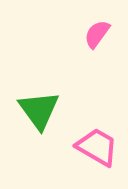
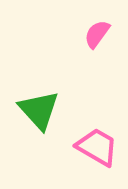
green triangle: rotated 6 degrees counterclockwise
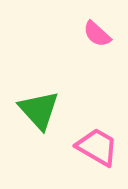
pink semicircle: rotated 84 degrees counterclockwise
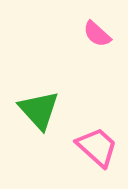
pink trapezoid: rotated 12 degrees clockwise
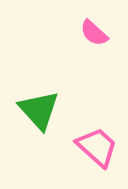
pink semicircle: moved 3 px left, 1 px up
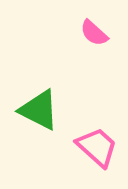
green triangle: rotated 21 degrees counterclockwise
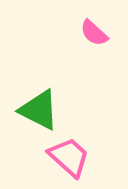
pink trapezoid: moved 28 px left, 10 px down
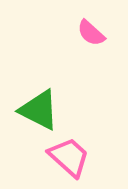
pink semicircle: moved 3 px left
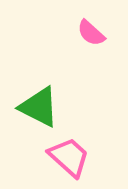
green triangle: moved 3 px up
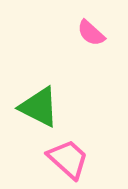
pink trapezoid: moved 1 px left, 2 px down
